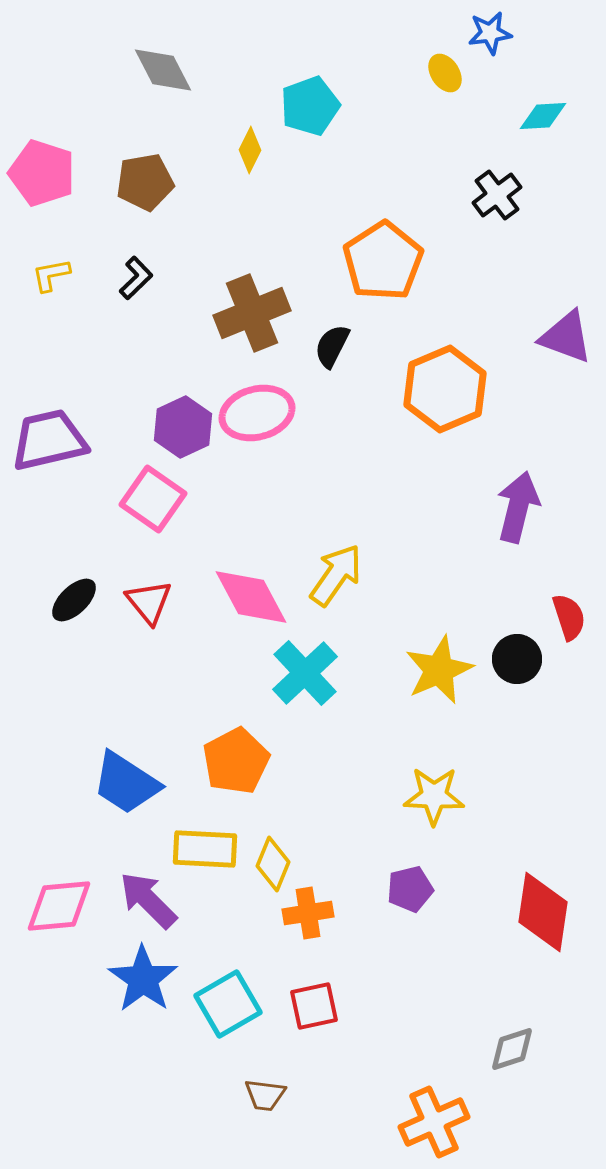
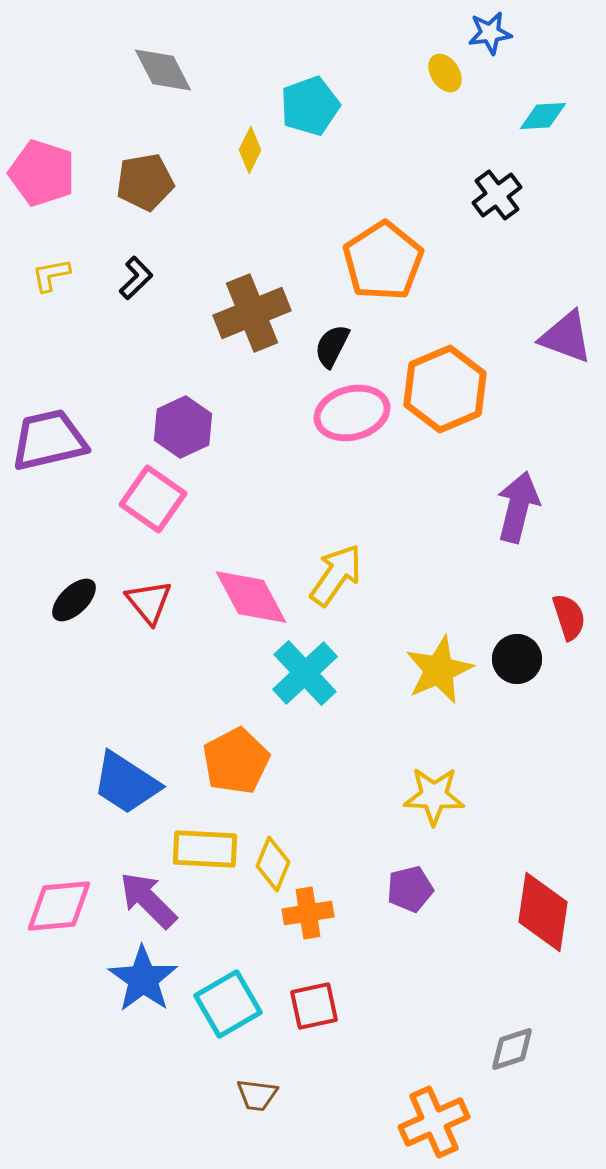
pink ellipse at (257, 413): moved 95 px right
brown trapezoid at (265, 1095): moved 8 px left
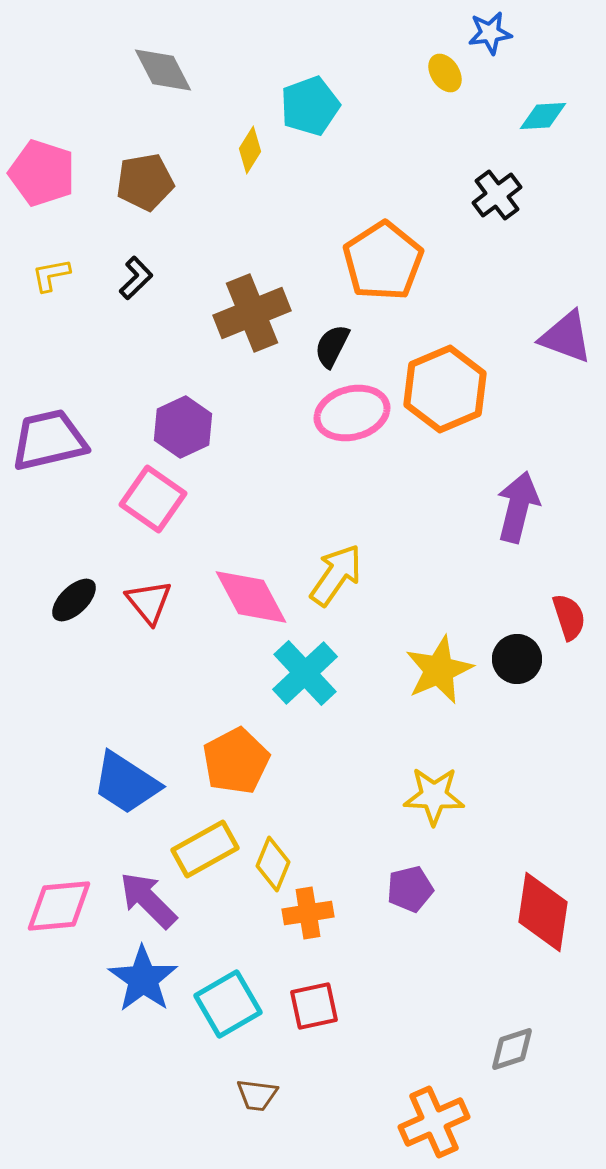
yellow diamond at (250, 150): rotated 6 degrees clockwise
yellow rectangle at (205, 849): rotated 32 degrees counterclockwise
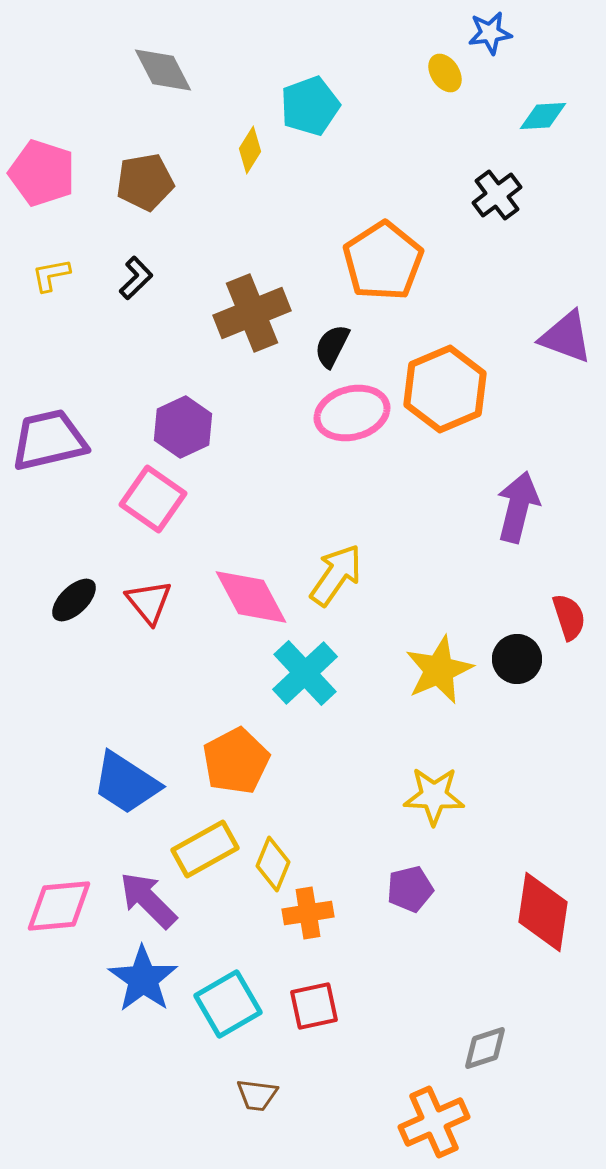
gray diamond at (512, 1049): moved 27 px left, 1 px up
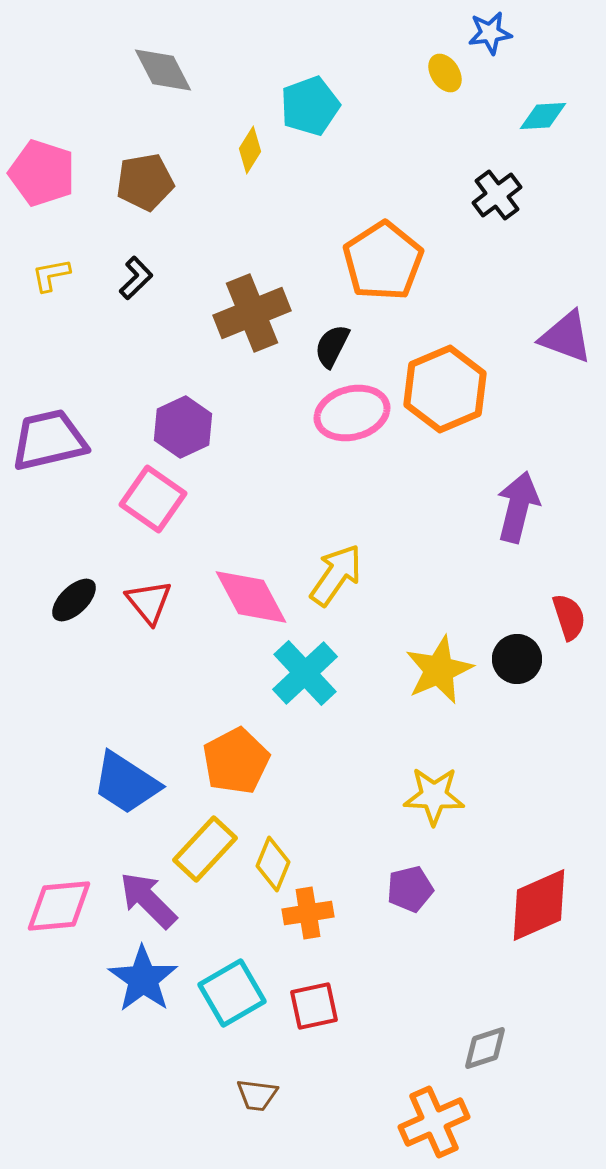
yellow rectangle at (205, 849): rotated 18 degrees counterclockwise
red diamond at (543, 912): moved 4 px left, 7 px up; rotated 58 degrees clockwise
cyan square at (228, 1004): moved 4 px right, 11 px up
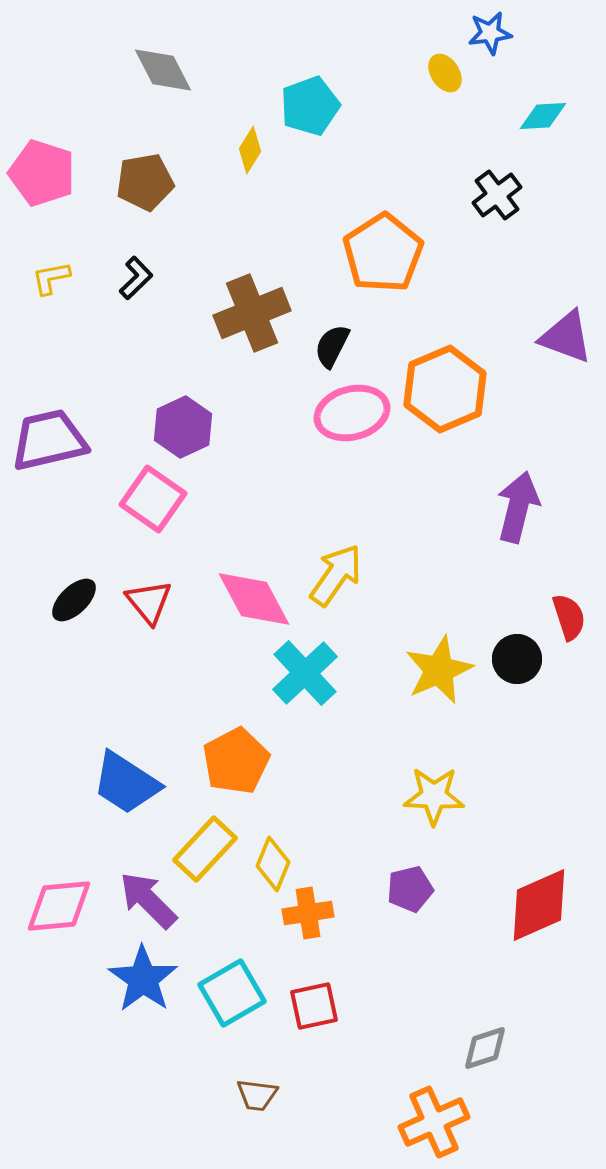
orange pentagon at (383, 261): moved 8 px up
yellow L-shape at (51, 275): moved 3 px down
pink diamond at (251, 597): moved 3 px right, 2 px down
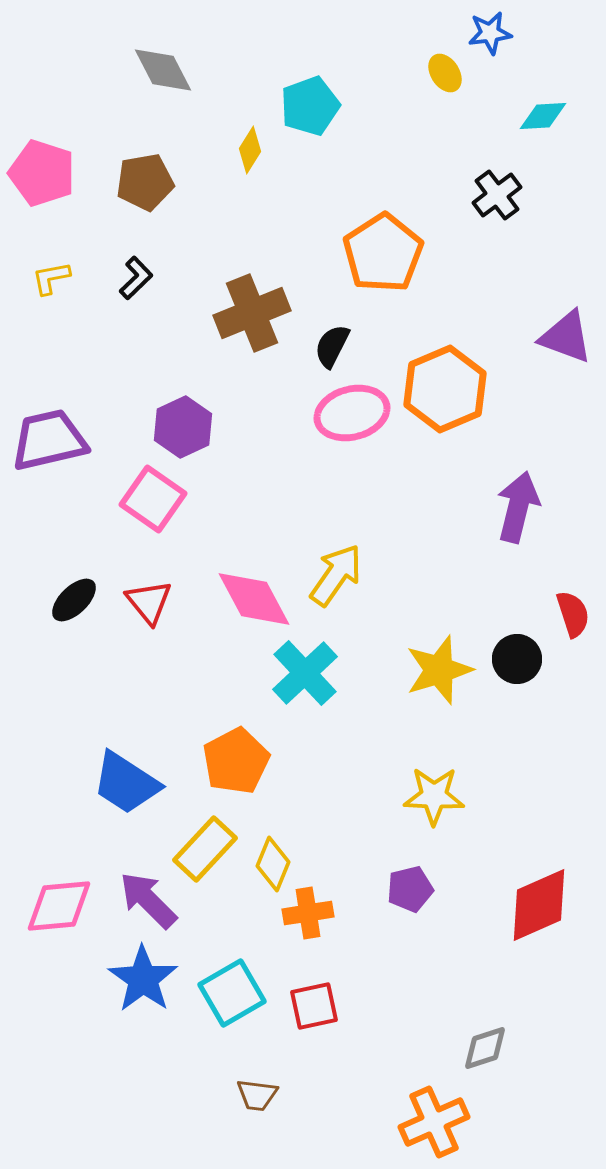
red semicircle at (569, 617): moved 4 px right, 3 px up
yellow star at (439, 670): rotated 6 degrees clockwise
